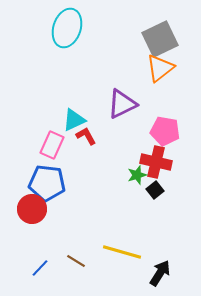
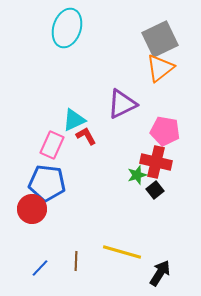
brown line: rotated 60 degrees clockwise
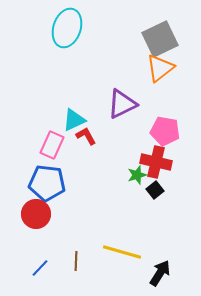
red circle: moved 4 px right, 5 px down
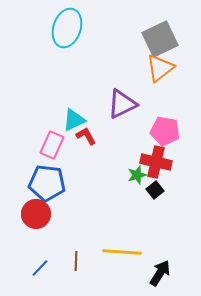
yellow line: rotated 12 degrees counterclockwise
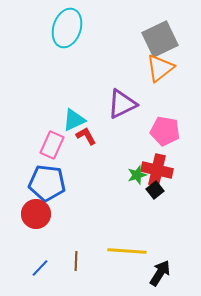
red cross: moved 1 px right, 8 px down
yellow line: moved 5 px right, 1 px up
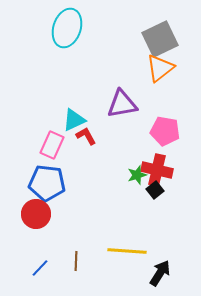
purple triangle: rotated 16 degrees clockwise
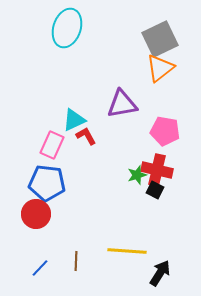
black square: rotated 24 degrees counterclockwise
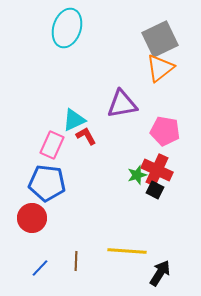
red cross: rotated 12 degrees clockwise
red circle: moved 4 px left, 4 px down
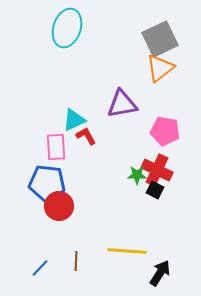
pink rectangle: moved 4 px right, 2 px down; rotated 28 degrees counterclockwise
green star: rotated 18 degrees clockwise
red circle: moved 27 px right, 12 px up
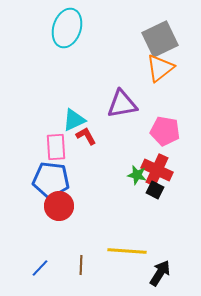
green star: rotated 12 degrees clockwise
blue pentagon: moved 4 px right, 3 px up
brown line: moved 5 px right, 4 px down
